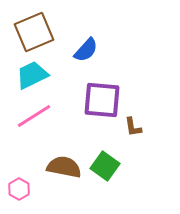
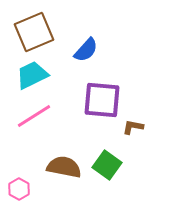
brown L-shape: rotated 110 degrees clockwise
green square: moved 2 px right, 1 px up
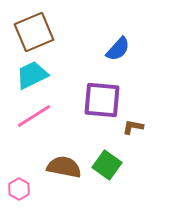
blue semicircle: moved 32 px right, 1 px up
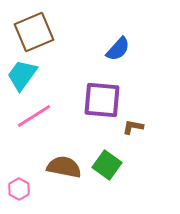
cyan trapezoid: moved 10 px left; rotated 28 degrees counterclockwise
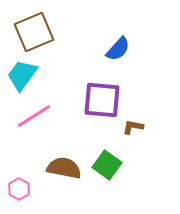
brown semicircle: moved 1 px down
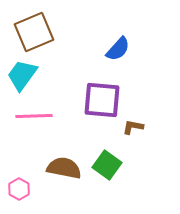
pink line: rotated 30 degrees clockwise
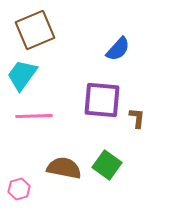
brown square: moved 1 px right, 2 px up
brown L-shape: moved 4 px right, 9 px up; rotated 85 degrees clockwise
pink hexagon: rotated 15 degrees clockwise
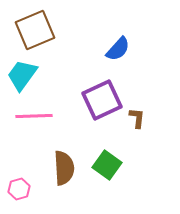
purple square: rotated 30 degrees counterclockwise
brown semicircle: rotated 76 degrees clockwise
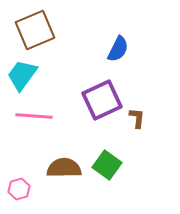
blue semicircle: rotated 16 degrees counterclockwise
pink line: rotated 6 degrees clockwise
brown semicircle: rotated 88 degrees counterclockwise
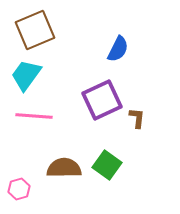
cyan trapezoid: moved 4 px right
